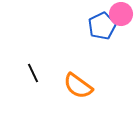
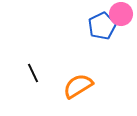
orange semicircle: rotated 112 degrees clockwise
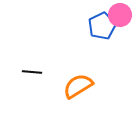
pink circle: moved 1 px left, 1 px down
black line: moved 1 px left, 1 px up; rotated 60 degrees counterclockwise
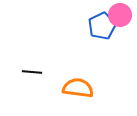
orange semicircle: moved 2 px down; rotated 40 degrees clockwise
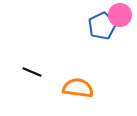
black line: rotated 18 degrees clockwise
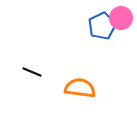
pink circle: moved 1 px right, 3 px down
orange semicircle: moved 2 px right
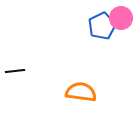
black line: moved 17 px left, 1 px up; rotated 30 degrees counterclockwise
orange semicircle: moved 1 px right, 4 px down
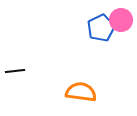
pink circle: moved 2 px down
blue pentagon: moved 1 px left, 2 px down
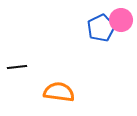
black line: moved 2 px right, 4 px up
orange semicircle: moved 22 px left
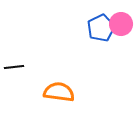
pink circle: moved 4 px down
black line: moved 3 px left
